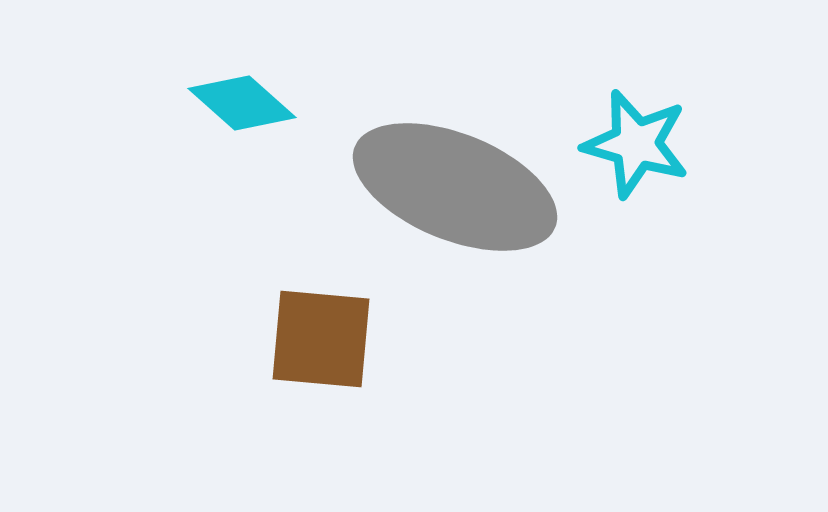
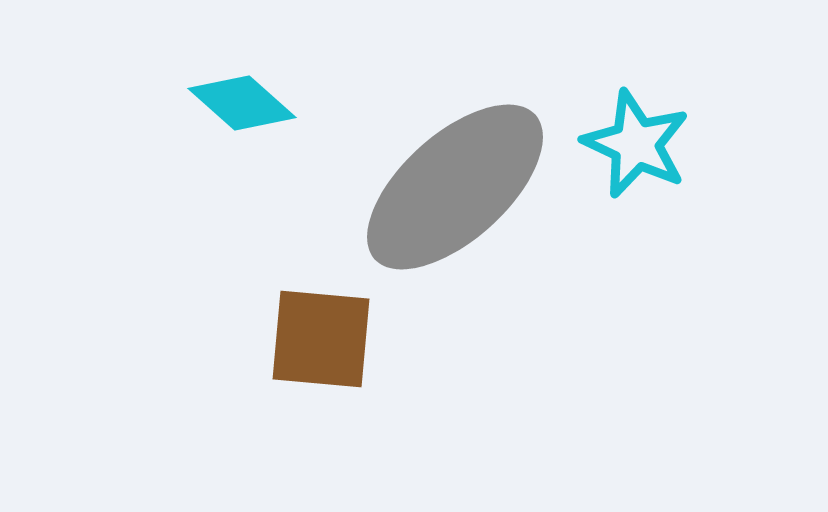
cyan star: rotated 9 degrees clockwise
gray ellipse: rotated 64 degrees counterclockwise
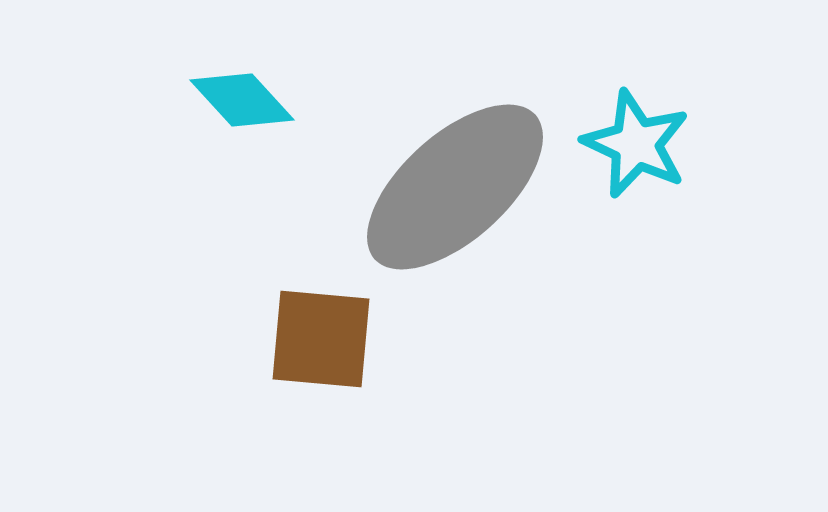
cyan diamond: moved 3 px up; rotated 6 degrees clockwise
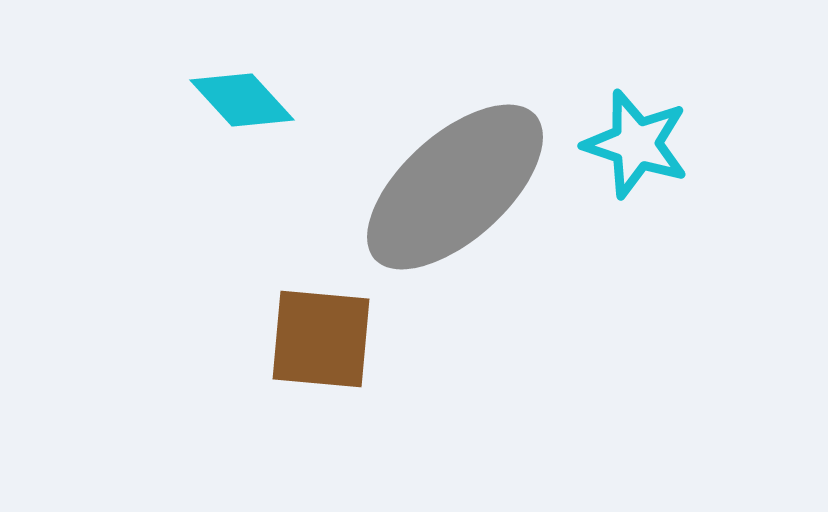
cyan star: rotated 7 degrees counterclockwise
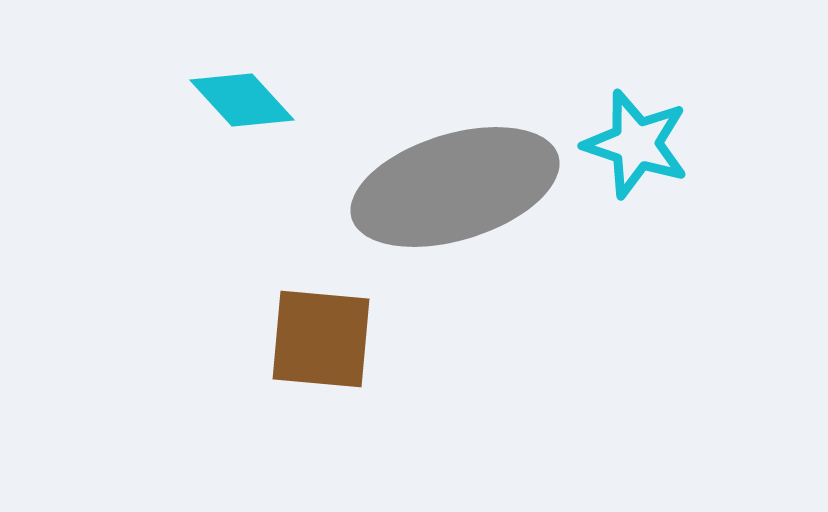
gray ellipse: rotated 25 degrees clockwise
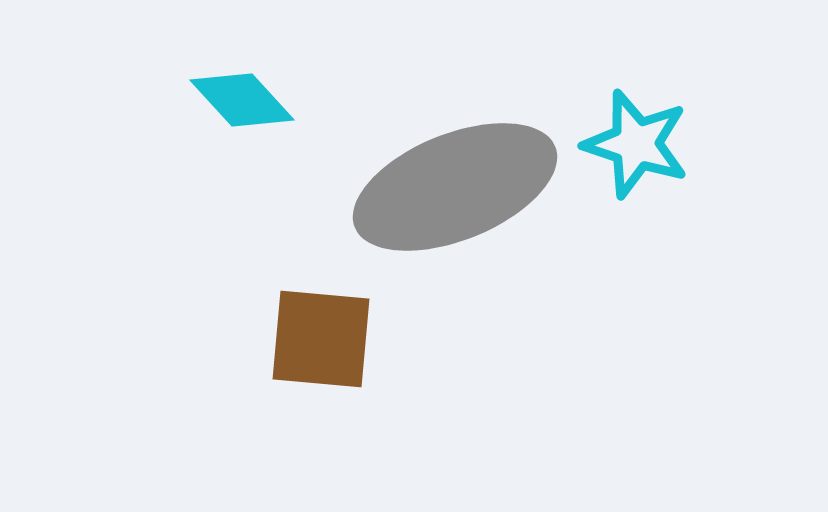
gray ellipse: rotated 5 degrees counterclockwise
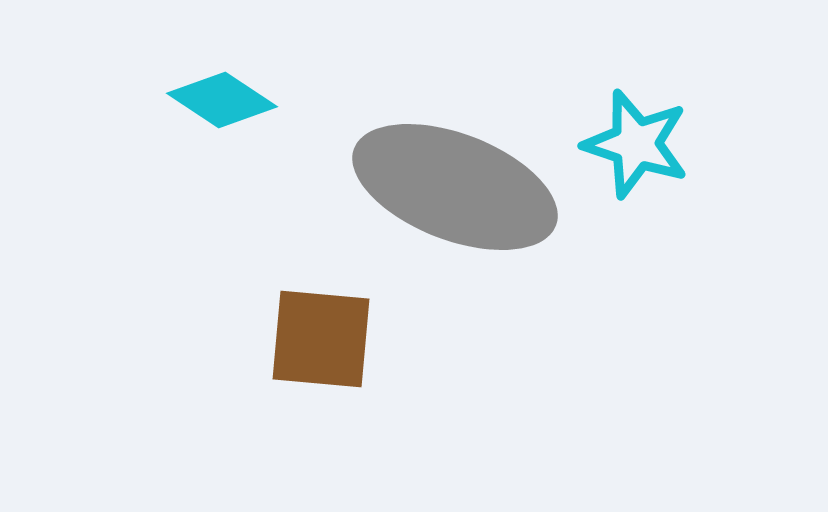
cyan diamond: moved 20 px left; rotated 14 degrees counterclockwise
gray ellipse: rotated 43 degrees clockwise
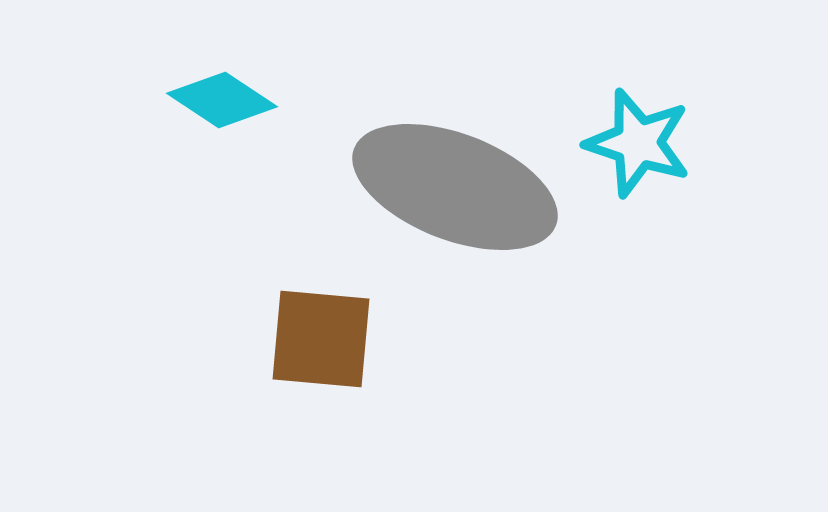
cyan star: moved 2 px right, 1 px up
